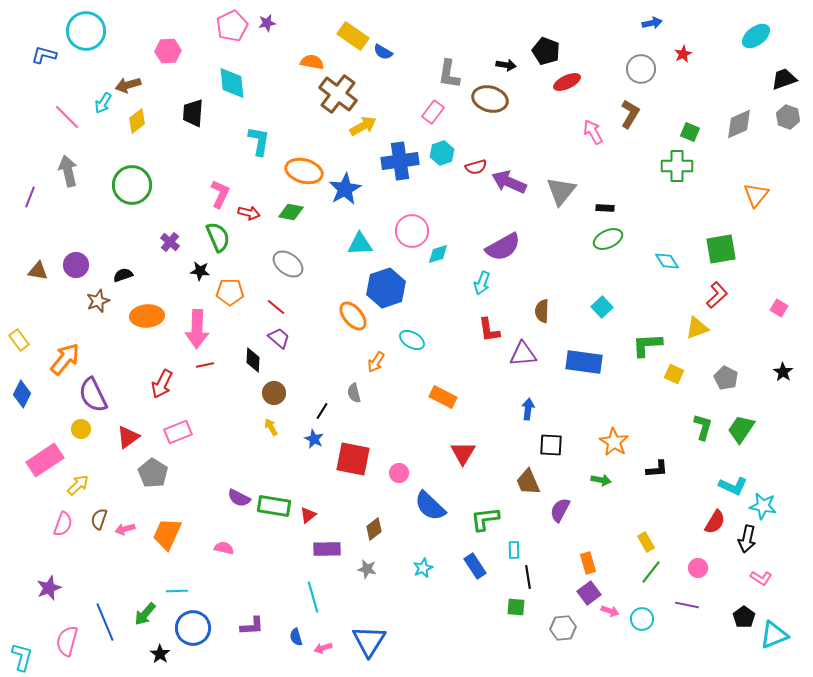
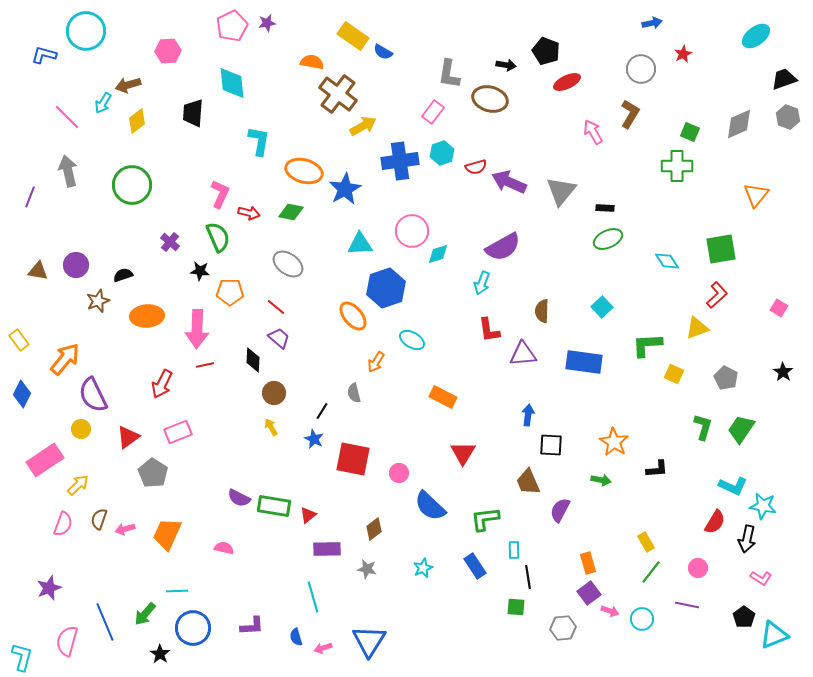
blue arrow at (528, 409): moved 6 px down
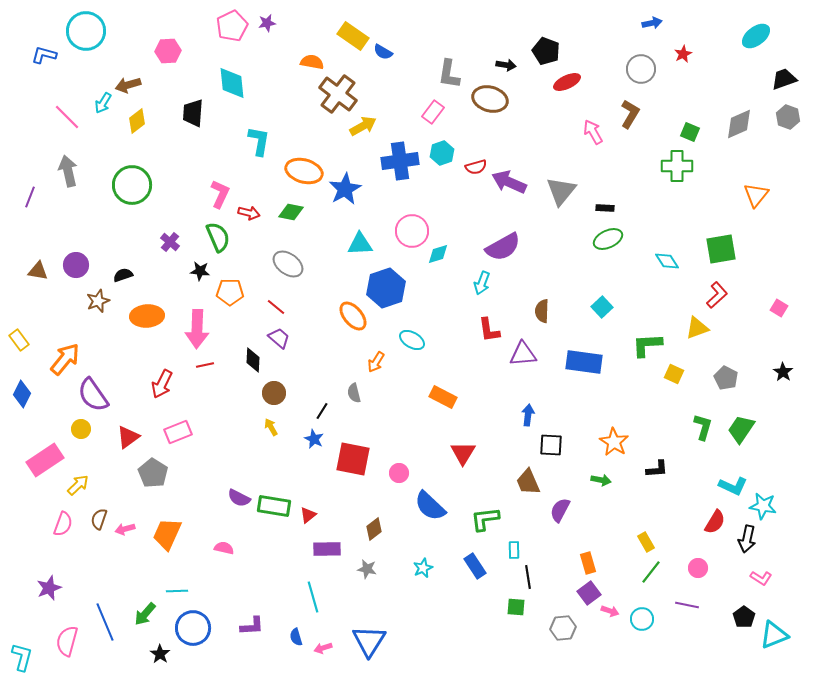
purple semicircle at (93, 395): rotated 9 degrees counterclockwise
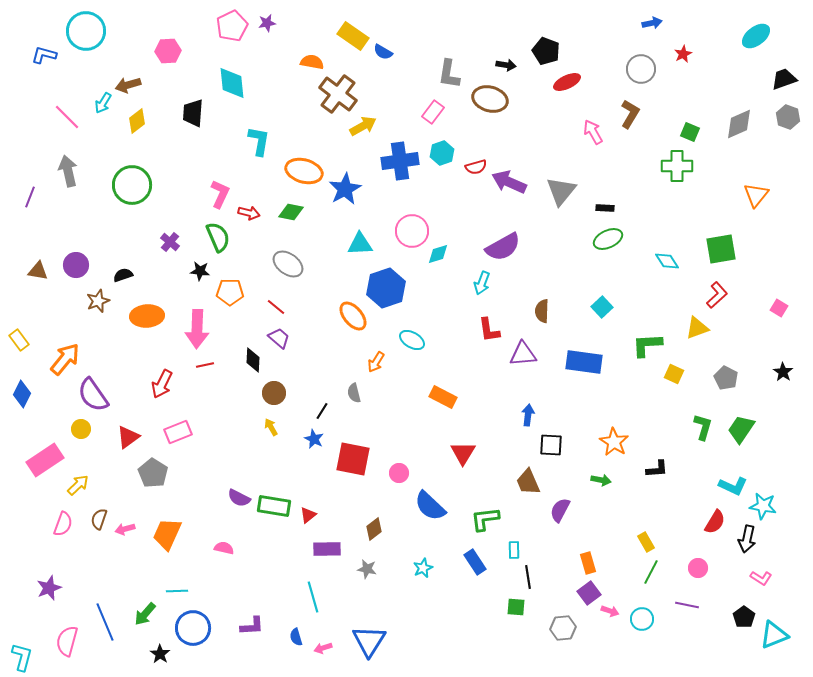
blue rectangle at (475, 566): moved 4 px up
green line at (651, 572): rotated 10 degrees counterclockwise
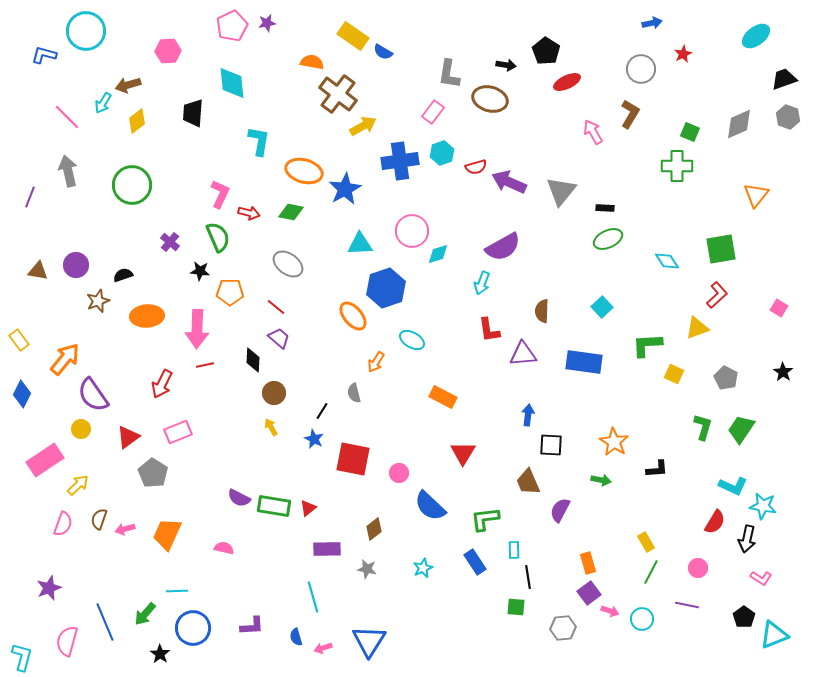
black pentagon at (546, 51): rotated 12 degrees clockwise
red triangle at (308, 515): moved 7 px up
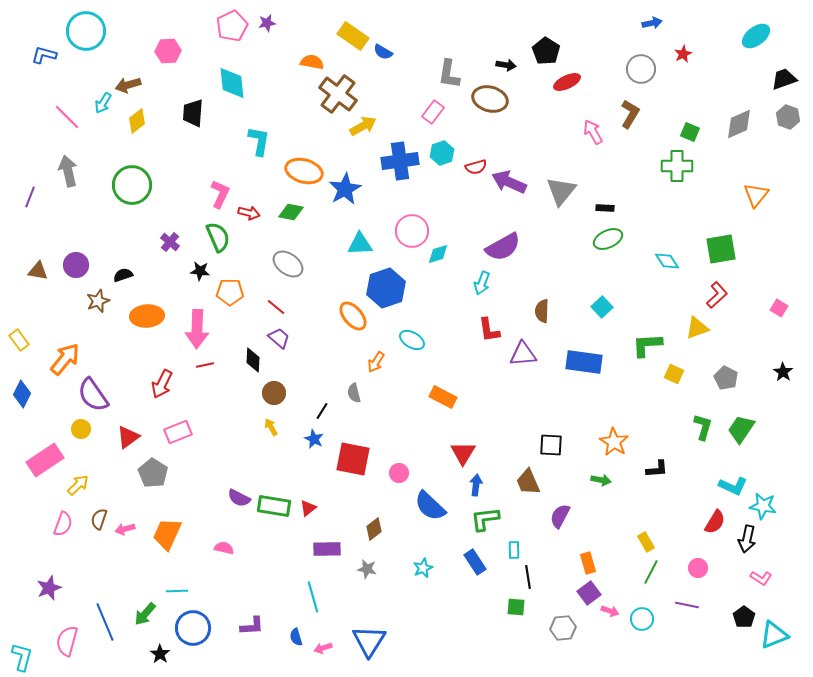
blue arrow at (528, 415): moved 52 px left, 70 px down
purple semicircle at (560, 510): moved 6 px down
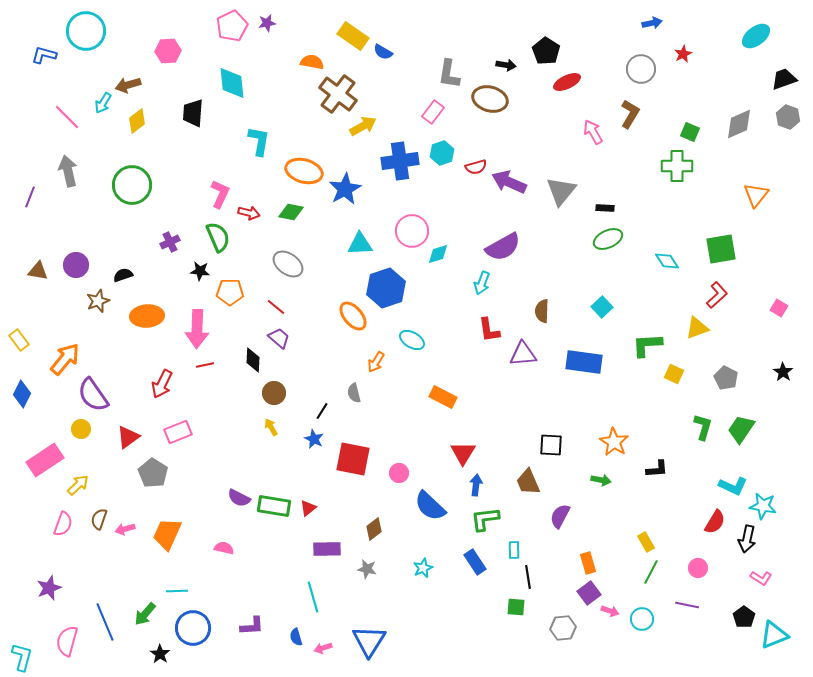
purple cross at (170, 242): rotated 24 degrees clockwise
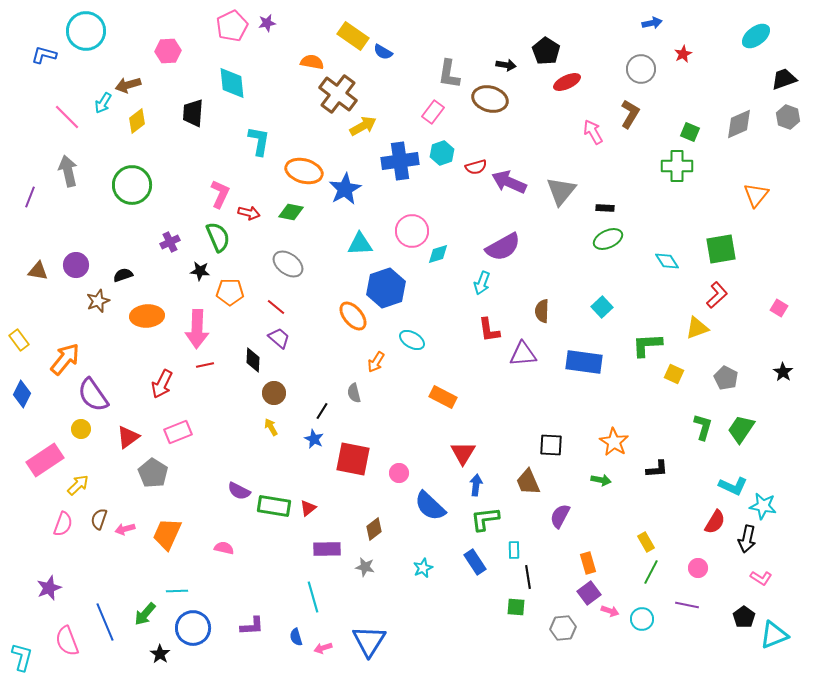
purple semicircle at (239, 498): moved 7 px up
gray star at (367, 569): moved 2 px left, 2 px up
pink semicircle at (67, 641): rotated 36 degrees counterclockwise
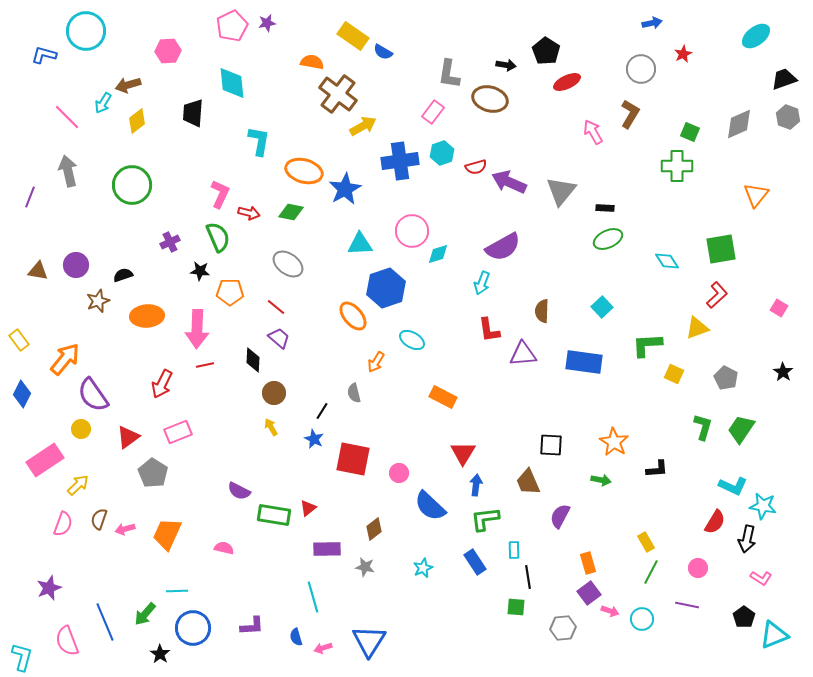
green rectangle at (274, 506): moved 9 px down
